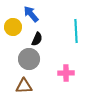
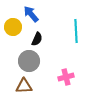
gray circle: moved 2 px down
pink cross: moved 4 px down; rotated 14 degrees counterclockwise
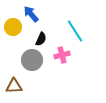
cyan line: moved 1 px left; rotated 30 degrees counterclockwise
black semicircle: moved 4 px right
gray circle: moved 3 px right, 1 px up
pink cross: moved 4 px left, 22 px up
brown triangle: moved 10 px left
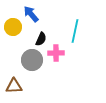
cyan line: rotated 45 degrees clockwise
pink cross: moved 6 px left, 2 px up; rotated 14 degrees clockwise
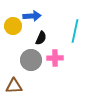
blue arrow: moved 1 px right, 2 px down; rotated 126 degrees clockwise
yellow circle: moved 1 px up
black semicircle: moved 1 px up
pink cross: moved 1 px left, 5 px down
gray circle: moved 1 px left
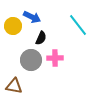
blue arrow: moved 1 px down; rotated 30 degrees clockwise
cyan line: moved 3 px right, 6 px up; rotated 50 degrees counterclockwise
brown triangle: rotated 12 degrees clockwise
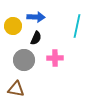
blue arrow: moved 4 px right; rotated 24 degrees counterclockwise
cyan line: moved 1 px left, 1 px down; rotated 50 degrees clockwise
black semicircle: moved 5 px left
gray circle: moved 7 px left
brown triangle: moved 2 px right, 3 px down
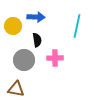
black semicircle: moved 1 px right, 2 px down; rotated 32 degrees counterclockwise
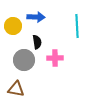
cyan line: rotated 15 degrees counterclockwise
black semicircle: moved 2 px down
